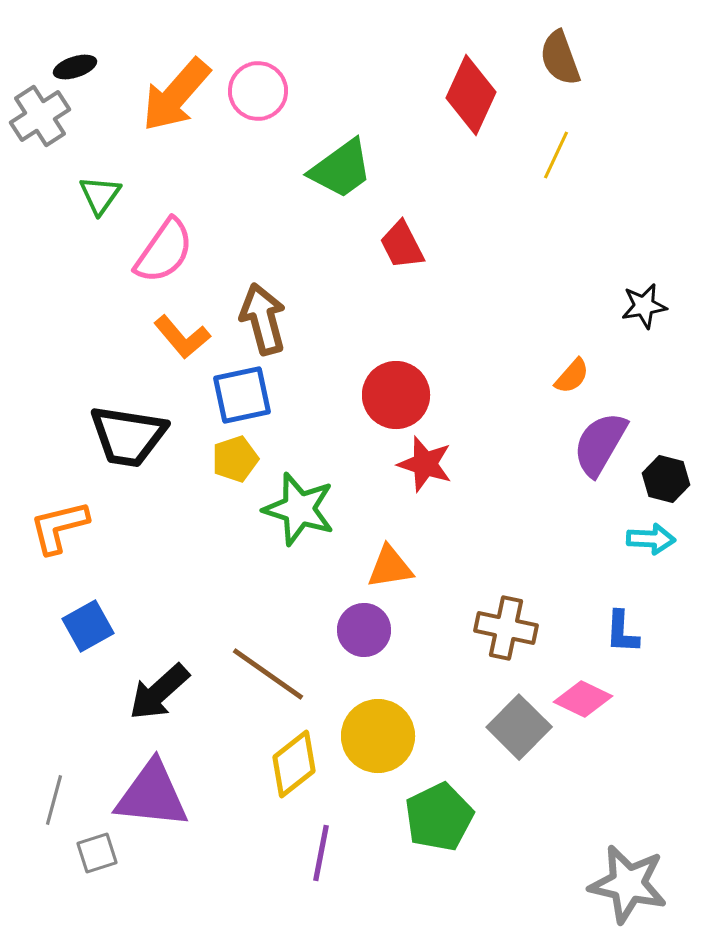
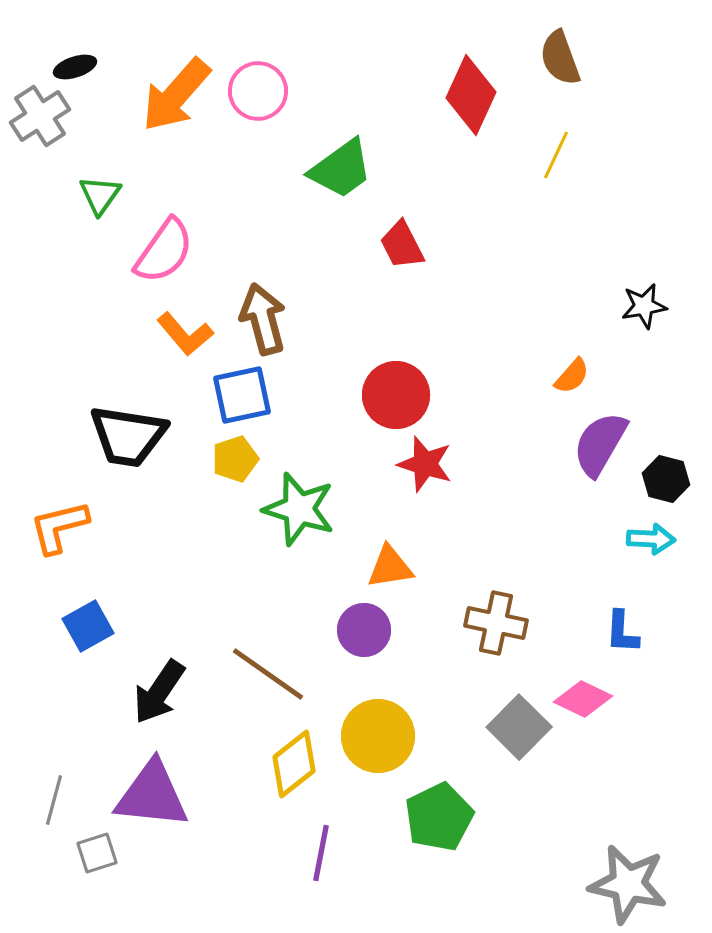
orange L-shape at (182, 337): moved 3 px right, 3 px up
brown cross at (506, 628): moved 10 px left, 5 px up
black arrow at (159, 692): rotated 14 degrees counterclockwise
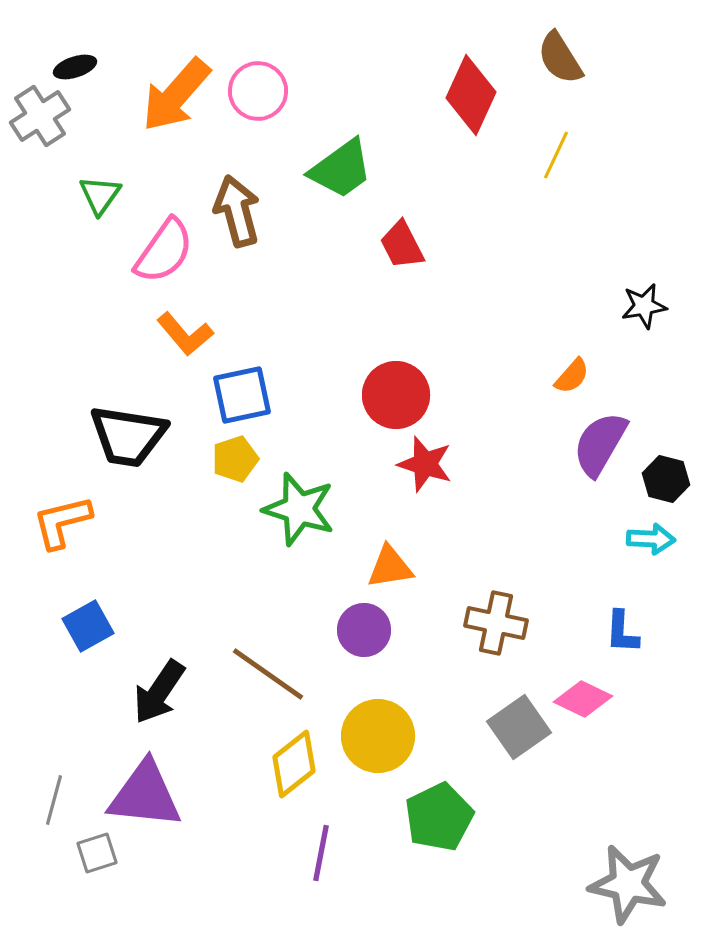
brown semicircle at (560, 58): rotated 12 degrees counterclockwise
brown arrow at (263, 319): moved 26 px left, 108 px up
orange L-shape at (59, 527): moved 3 px right, 5 px up
gray square at (519, 727): rotated 10 degrees clockwise
purple triangle at (152, 795): moved 7 px left
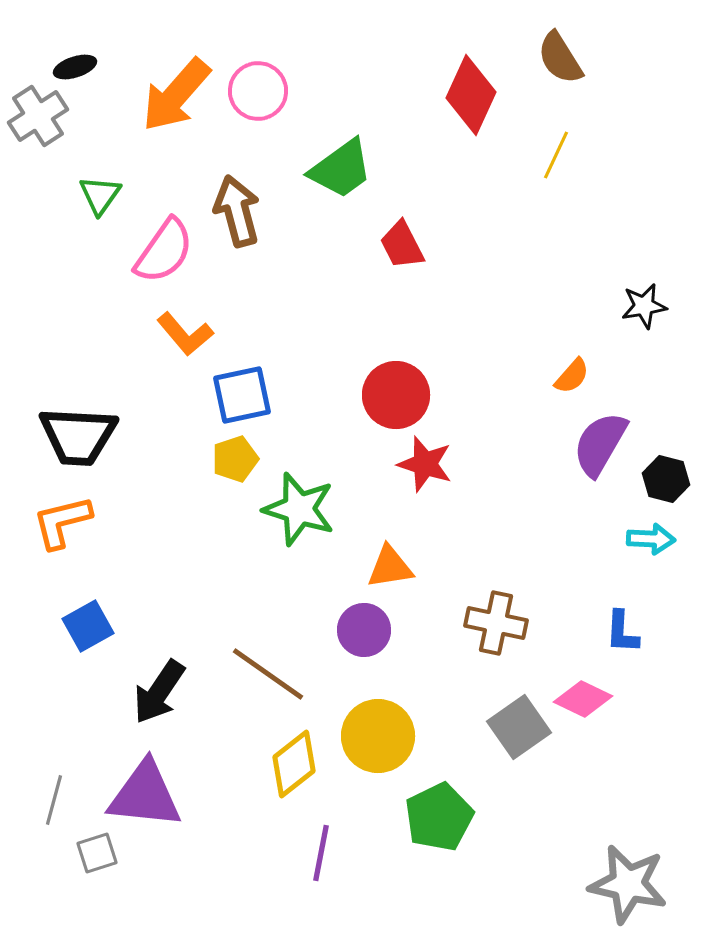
gray cross at (40, 116): moved 2 px left
black trapezoid at (128, 436): moved 50 px left; rotated 6 degrees counterclockwise
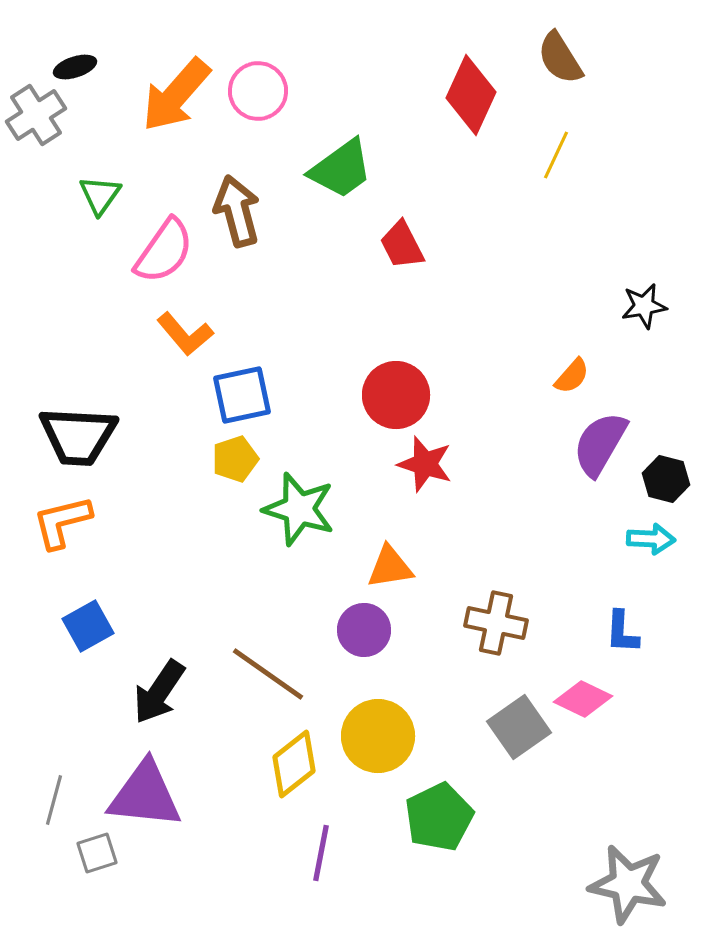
gray cross at (38, 116): moved 2 px left, 1 px up
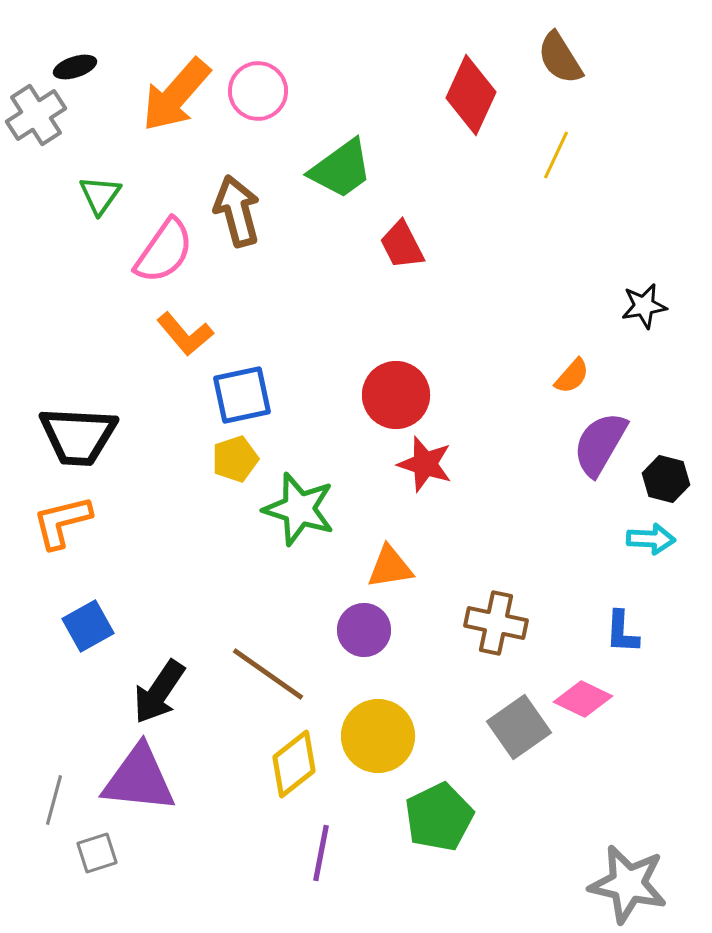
purple triangle at (145, 795): moved 6 px left, 16 px up
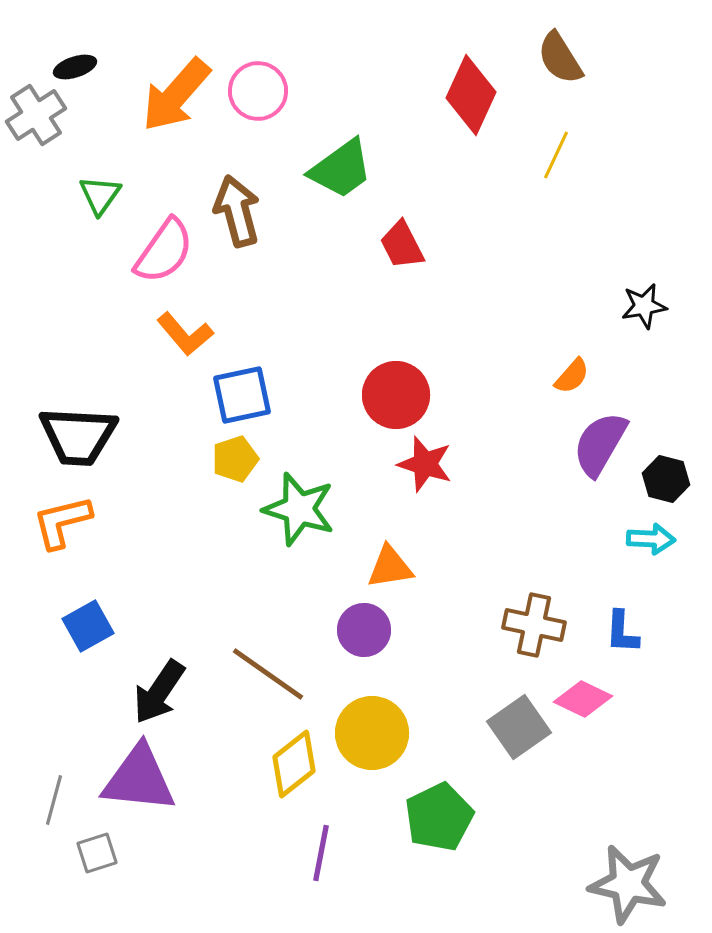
brown cross at (496, 623): moved 38 px right, 2 px down
yellow circle at (378, 736): moved 6 px left, 3 px up
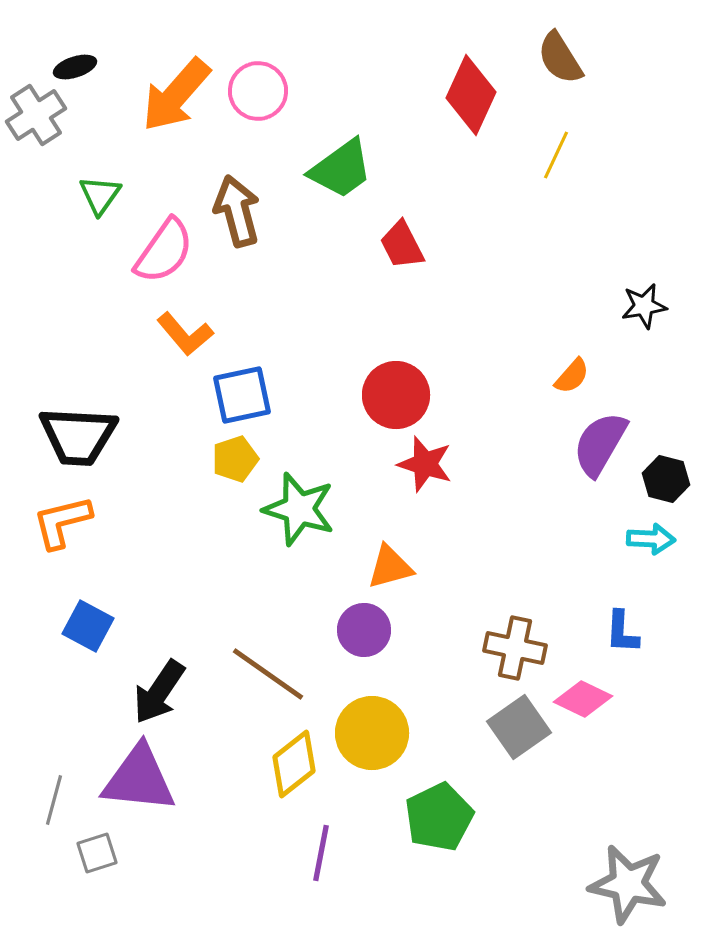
orange triangle at (390, 567): rotated 6 degrees counterclockwise
brown cross at (534, 625): moved 19 px left, 23 px down
blue square at (88, 626): rotated 33 degrees counterclockwise
